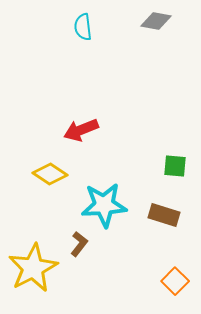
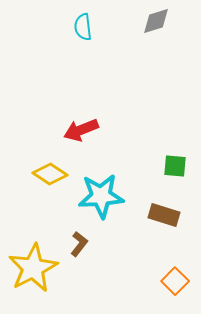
gray diamond: rotated 28 degrees counterclockwise
cyan star: moved 3 px left, 9 px up
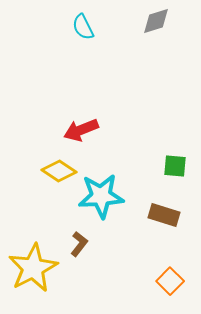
cyan semicircle: rotated 20 degrees counterclockwise
yellow diamond: moved 9 px right, 3 px up
orange square: moved 5 px left
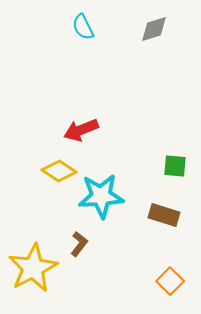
gray diamond: moved 2 px left, 8 px down
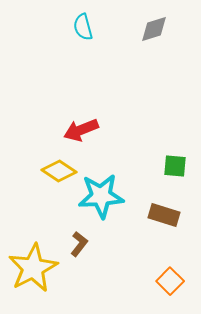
cyan semicircle: rotated 12 degrees clockwise
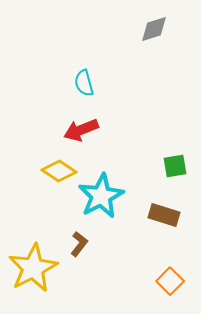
cyan semicircle: moved 1 px right, 56 px down
green square: rotated 15 degrees counterclockwise
cyan star: rotated 24 degrees counterclockwise
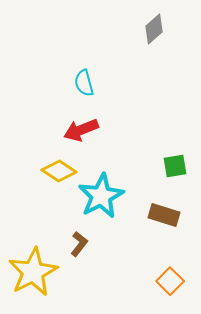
gray diamond: rotated 24 degrees counterclockwise
yellow star: moved 4 px down
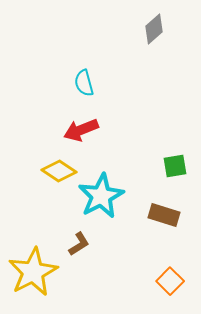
brown L-shape: rotated 20 degrees clockwise
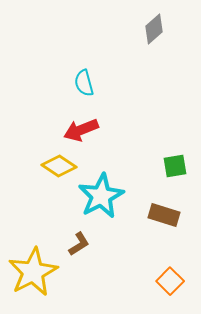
yellow diamond: moved 5 px up
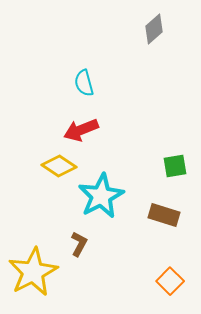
brown L-shape: rotated 30 degrees counterclockwise
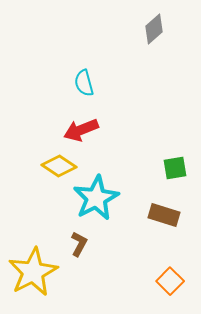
green square: moved 2 px down
cyan star: moved 5 px left, 2 px down
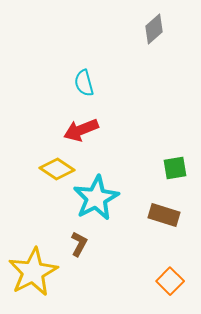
yellow diamond: moved 2 px left, 3 px down
